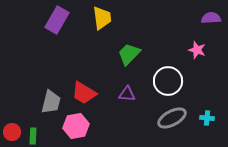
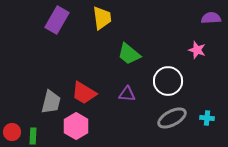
green trapezoid: rotated 95 degrees counterclockwise
pink hexagon: rotated 20 degrees counterclockwise
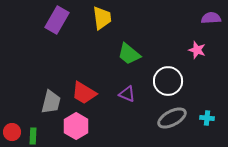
purple triangle: rotated 18 degrees clockwise
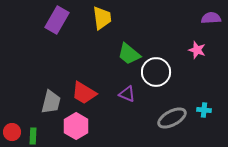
white circle: moved 12 px left, 9 px up
cyan cross: moved 3 px left, 8 px up
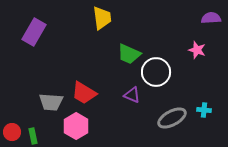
purple rectangle: moved 23 px left, 12 px down
green trapezoid: rotated 15 degrees counterclockwise
purple triangle: moved 5 px right, 1 px down
gray trapezoid: rotated 80 degrees clockwise
green rectangle: rotated 14 degrees counterclockwise
